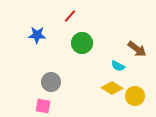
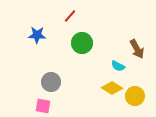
brown arrow: rotated 24 degrees clockwise
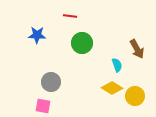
red line: rotated 56 degrees clockwise
cyan semicircle: moved 1 px left, 1 px up; rotated 136 degrees counterclockwise
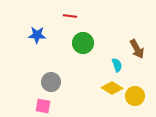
green circle: moved 1 px right
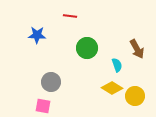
green circle: moved 4 px right, 5 px down
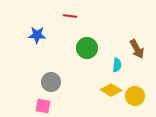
cyan semicircle: rotated 24 degrees clockwise
yellow diamond: moved 1 px left, 2 px down
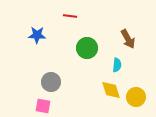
brown arrow: moved 9 px left, 10 px up
yellow diamond: rotated 40 degrees clockwise
yellow circle: moved 1 px right, 1 px down
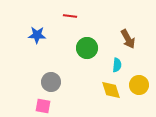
yellow circle: moved 3 px right, 12 px up
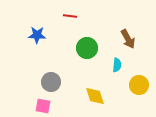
yellow diamond: moved 16 px left, 6 px down
